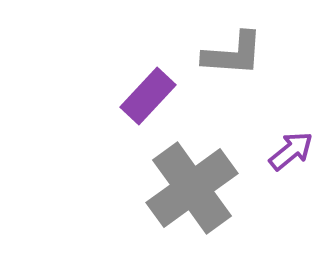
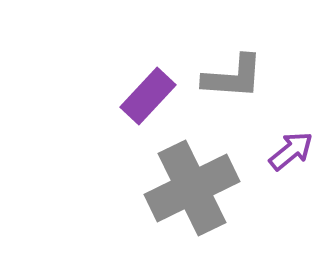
gray L-shape: moved 23 px down
gray cross: rotated 10 degrees clockwise
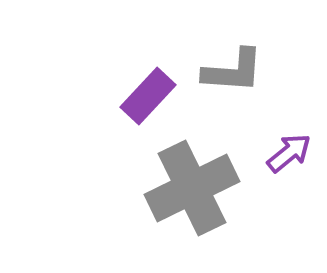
gray L-shape: moved 6 px up
purple arrow: moved 2 px left, 2 px down
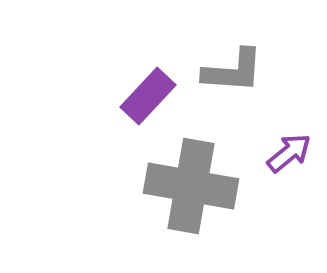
gray cross: moved 1 px left, 2 px up; rotated 36 degrees clockwise
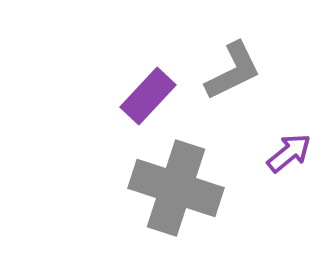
gray L-shape: rotated 30 degrees counterclockwise
gray cross: moved 15 px left, 2 px down; rotated 8 degrees clockwise
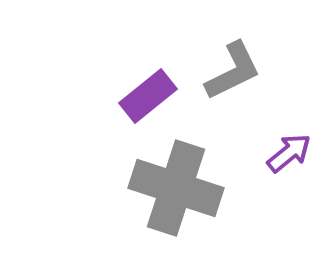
purple rectangle: rotated 8 degrees clockwise
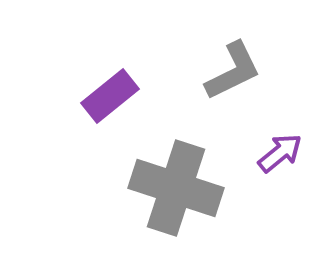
purple rectangle: moved 38 px left
purple arrow: moved 9 px left
